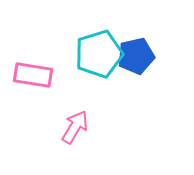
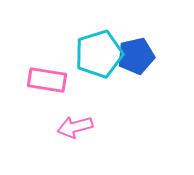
pink rectangle: moved 14 px right, 5 px down
pink arrow: rotated 136 degrees counterclockwise
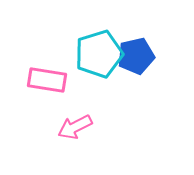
pink arrow: rotated 12 degrees counterclockwise
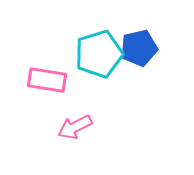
blue pentagon: moved 3 px right, 8 px up
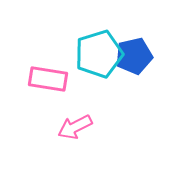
blue pentagon: moved 5 px left, 8 px down
pink rectangle: moved 1 px right, 1 px up
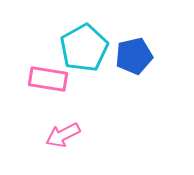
cyan pentagon: moved 15 px left, 6 px up; rotated 12 degrees counterclockwise
pink arrow: moved 12 px left, 8 px down
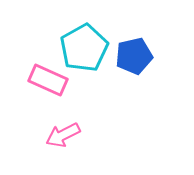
pink rectangle: moved 1 px down; rotated 15 degrees clockwise
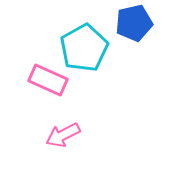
blue pentagon: moved 33 px up
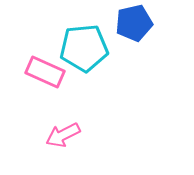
cyan pentagon: rotated 24 degrees clockwise
pink rectangle: moved 3 px left, 8 px up
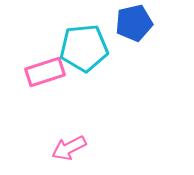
pink rectangle: rotated 42 degrees counterclockwise
pink arrow: moved 6 px right, 13 px down
